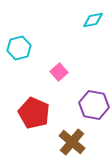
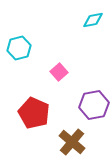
purple hexagon: rotated 20 degrees counterclockwise
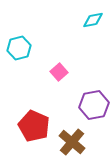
red pentagon: moved 13 px down
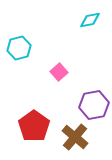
cyan diamond: moved 3 px left
red pentagon: rotated 12 degrees clockwise
brown cross: moved 3 px right, 5 px up
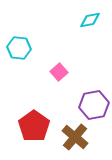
cyan hexagon: rotated 20 degrees clockwise
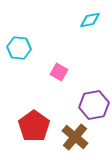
pink square: rotated 18 degrees counterclockwise
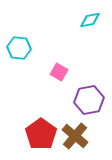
purple hexagon: moved 5 px left, 5 px up
red pentagon: moved 7 px right, 8 px down
brown cross: moved 1 px up
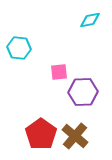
pink square: rotated 36 degrees counterclockwise
purple hexagon: moved 6 px left, 8 px up; rotated 8 degrees clockwise
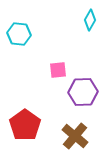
cyan diamond: rotated 50 degrees counterclockwise
cyan hexagon: moved 14 px up
pink square: moved 1 px left, 2 px up
red pentagon: moved 16 px left, 9 px up
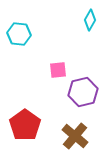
purple hexagon: rotated 12 degrees counterclockwise
